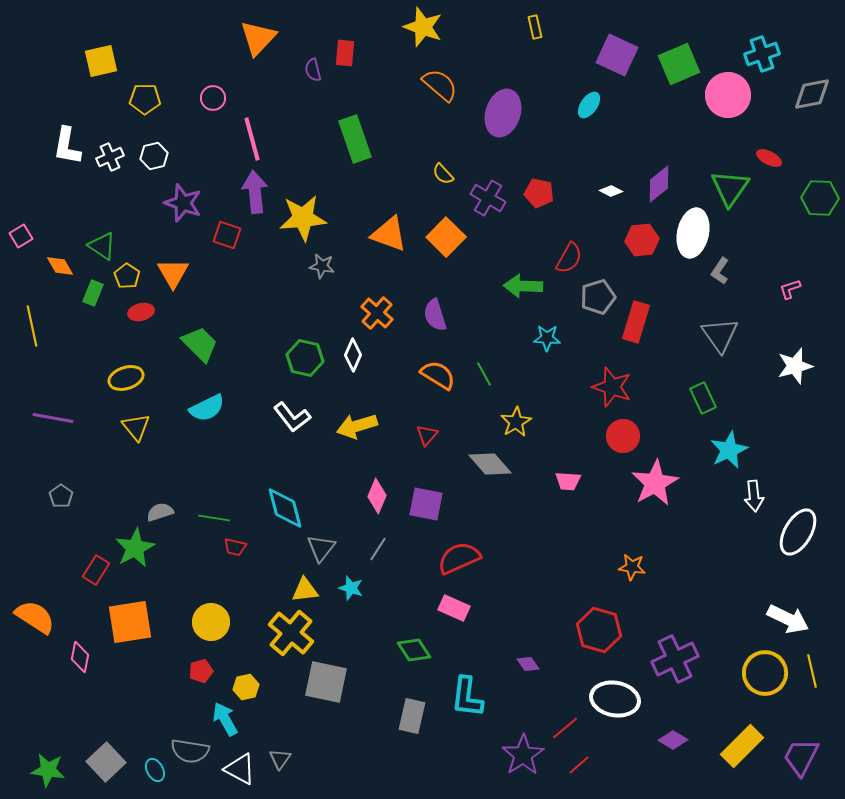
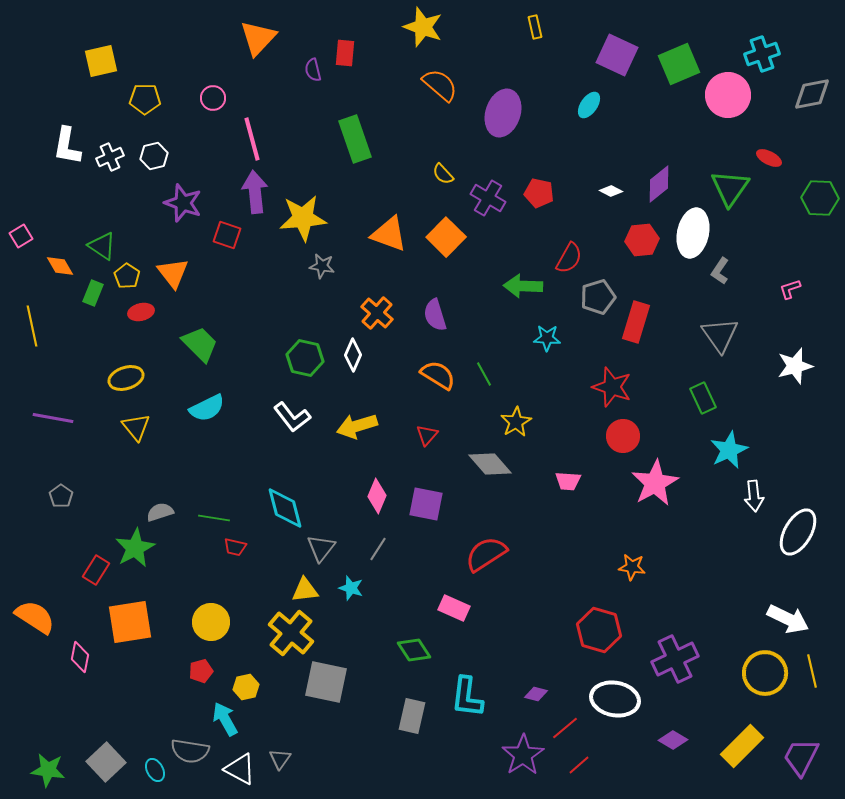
orange triangle at (173, 273): rotated 8 degrees counterclockwise
red semicircle at (459, 558): moved 27 px right, 4 px up; rotated 9 degrees counterclockwise
purple diamond at (528, 664): moved 8 px right, 30 px down; rotated 40 degrees counterclockwise
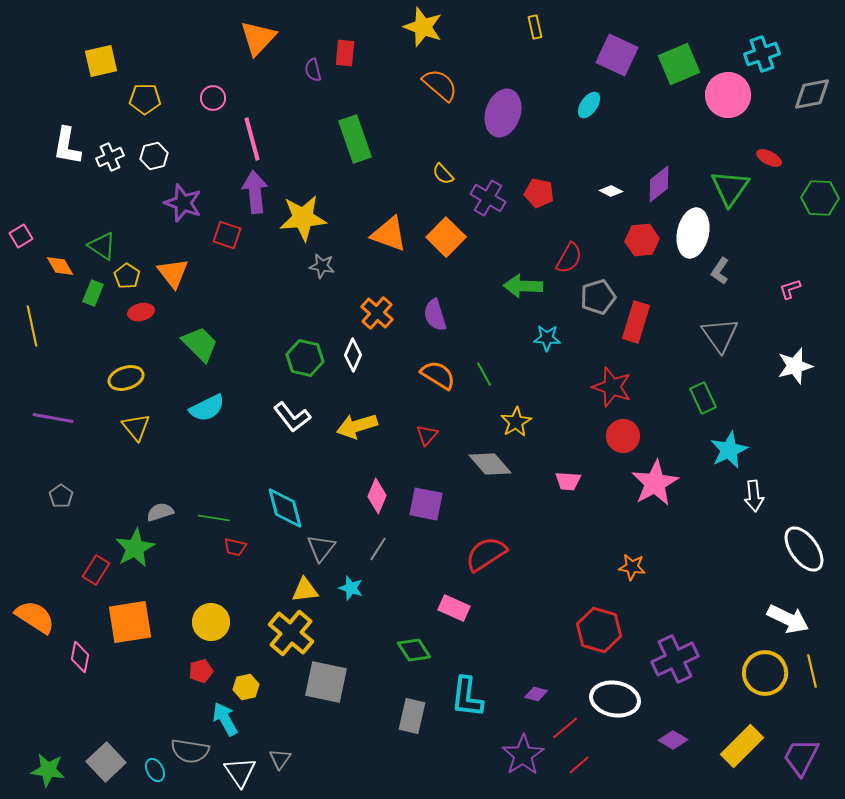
white ellipse at (798, 532): moved 6 px right, 17 px down; rotated 66 degrees counterclockwise
white triangle at (240, 769): moved 3 px down; rotated 28 degrees clockwise
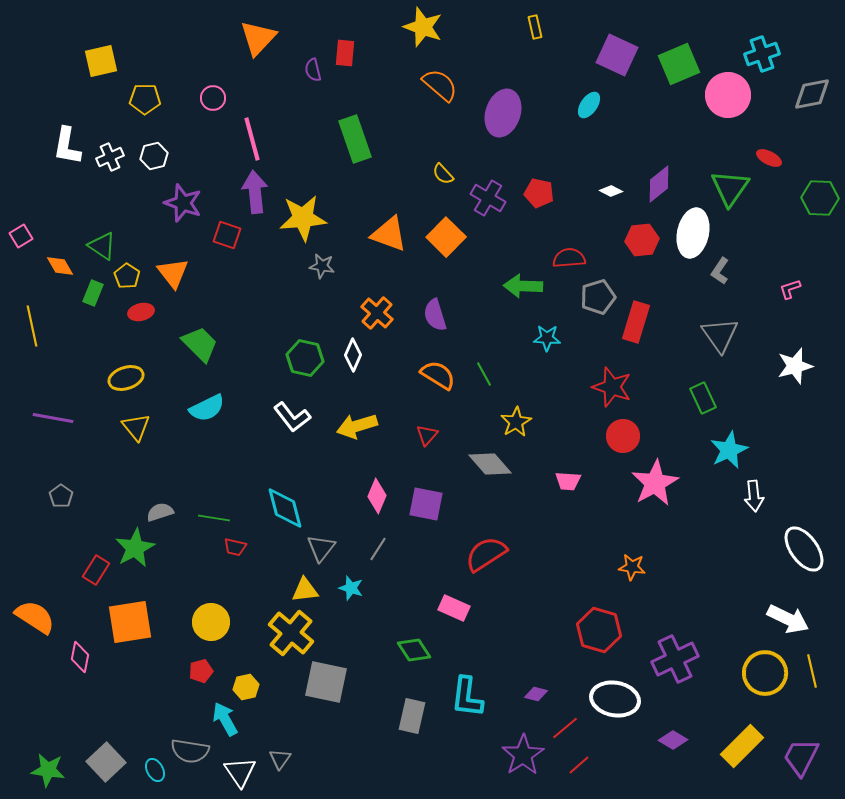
red semicircle at (569, 258): rotated 124 degrees counterclockwise
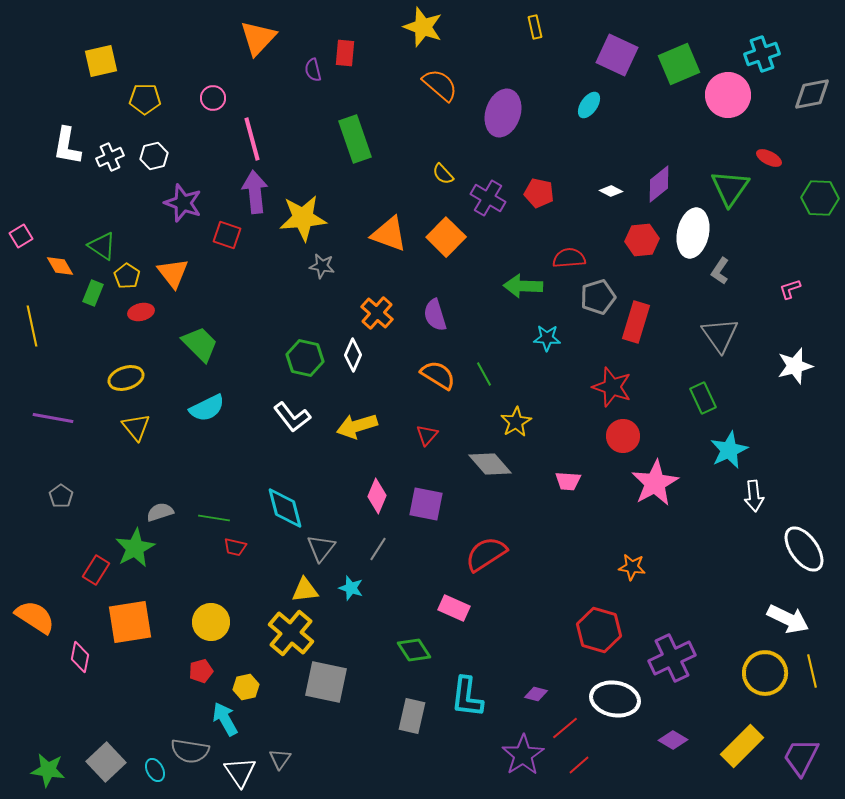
purple cross at (675, 659): moved 3 px left, 1 px up
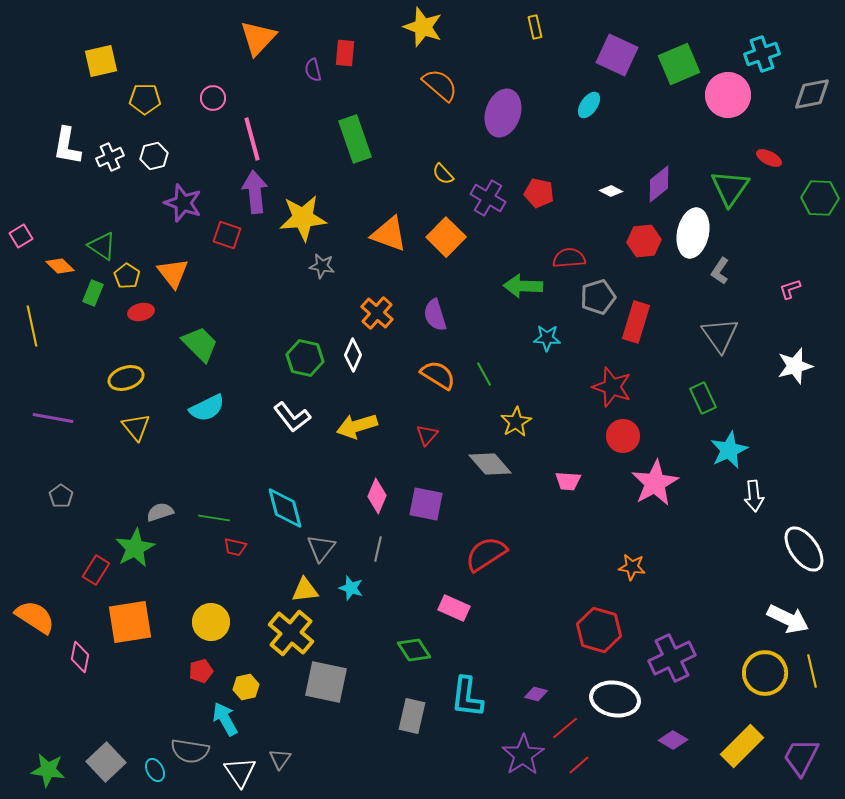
red hexagon at (642, 240): moved 2 px right, 1 px down
orange diamond at (60, 266): rotated 16 degrees counterclockwise
gray line at (378, 549): rotated 20 degrees counterclockwise
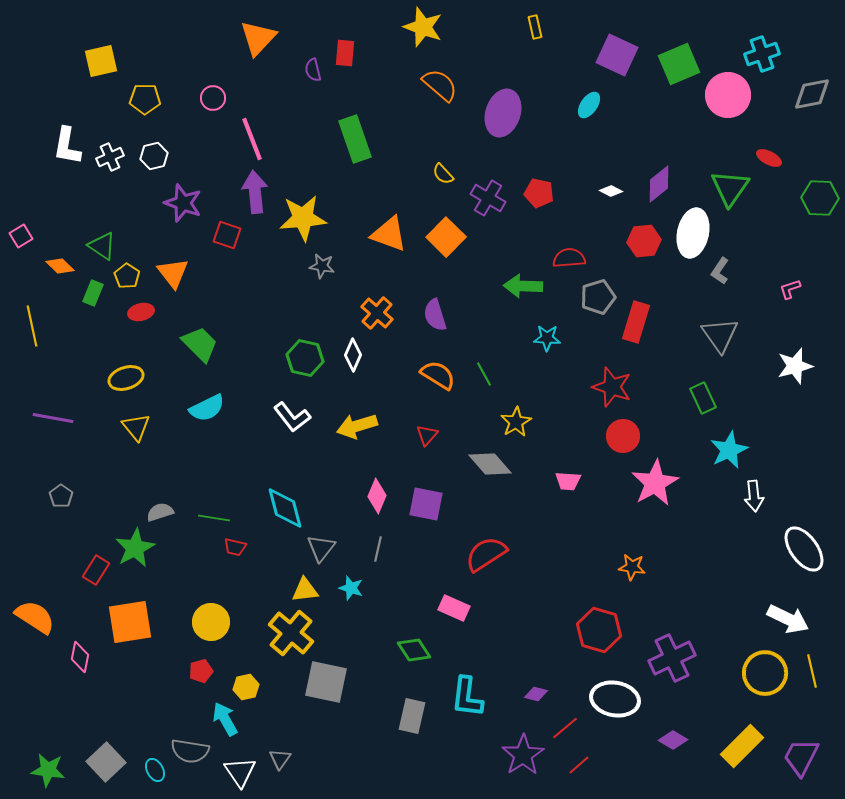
pink line at (252, 139): rotated 6 degrees counterclockwise
